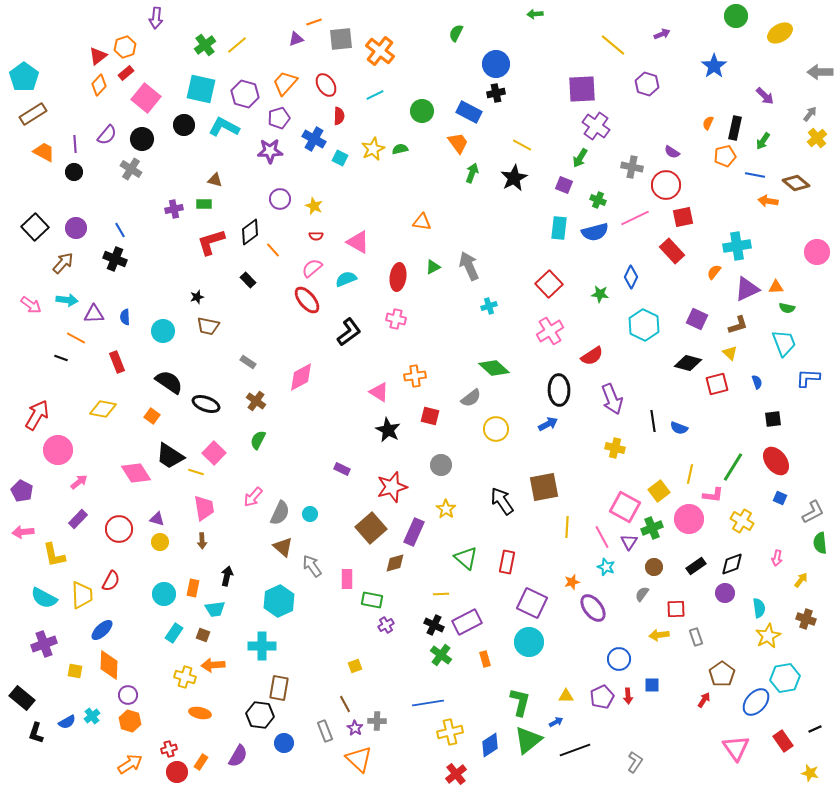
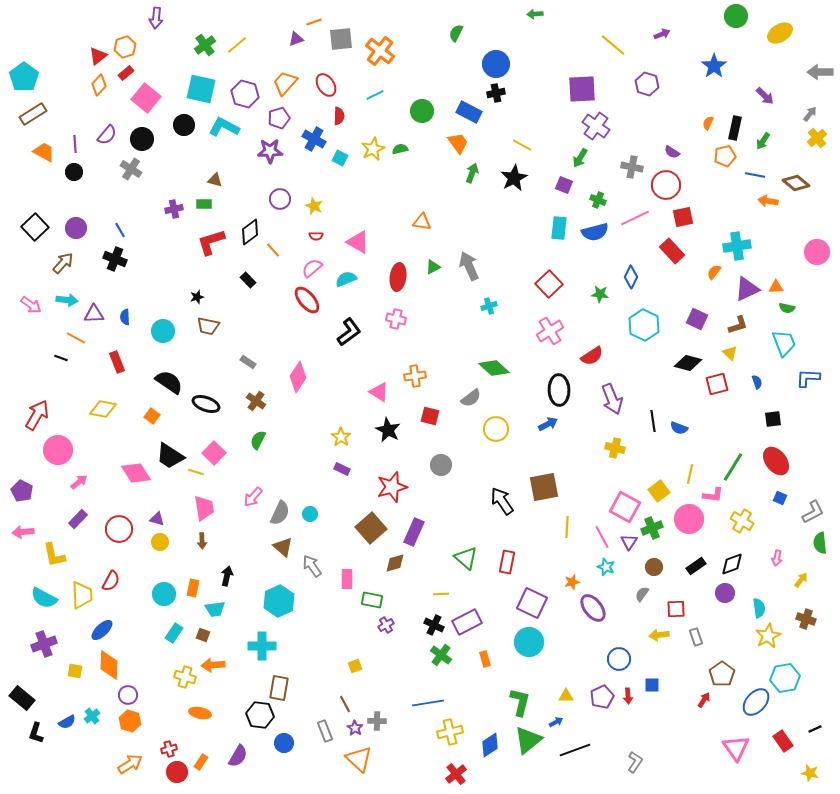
pink diamond at (301, 377): moved 3 px left; rotated 28 degrees counterclockwise
yellow star at (446, 509): moved 105 px left, 72 px up
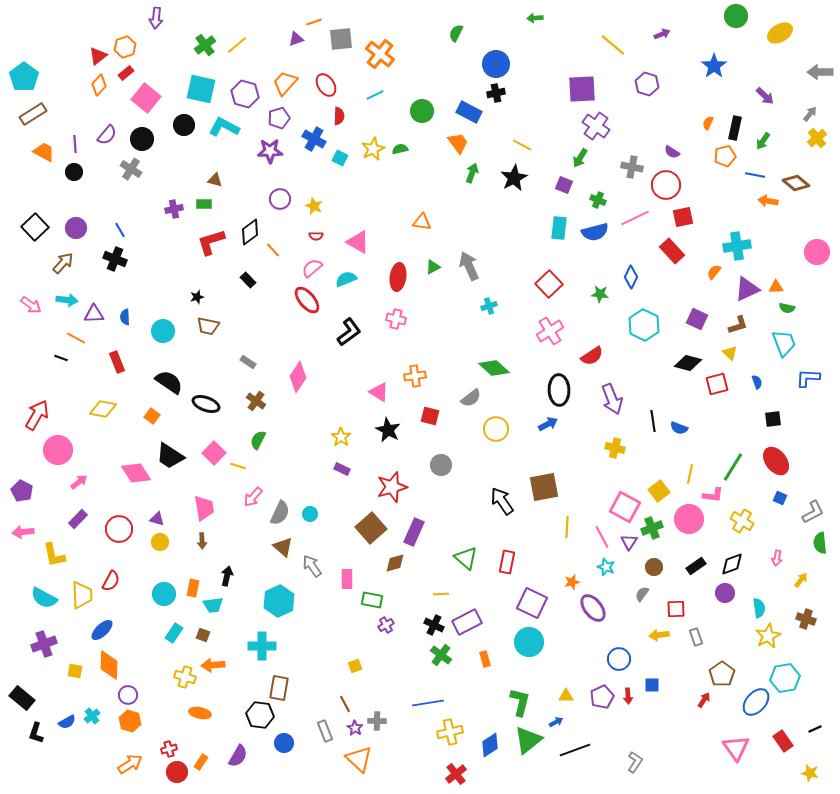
green arrow at (535, 14): moved 4 px down
orange cross at (380, 51): moved 3 px down
yellow line at (196, 472): moved 42 px right, 6 px up
cyan trapezoid at (215, 609): moved 2 px left, 4 px up
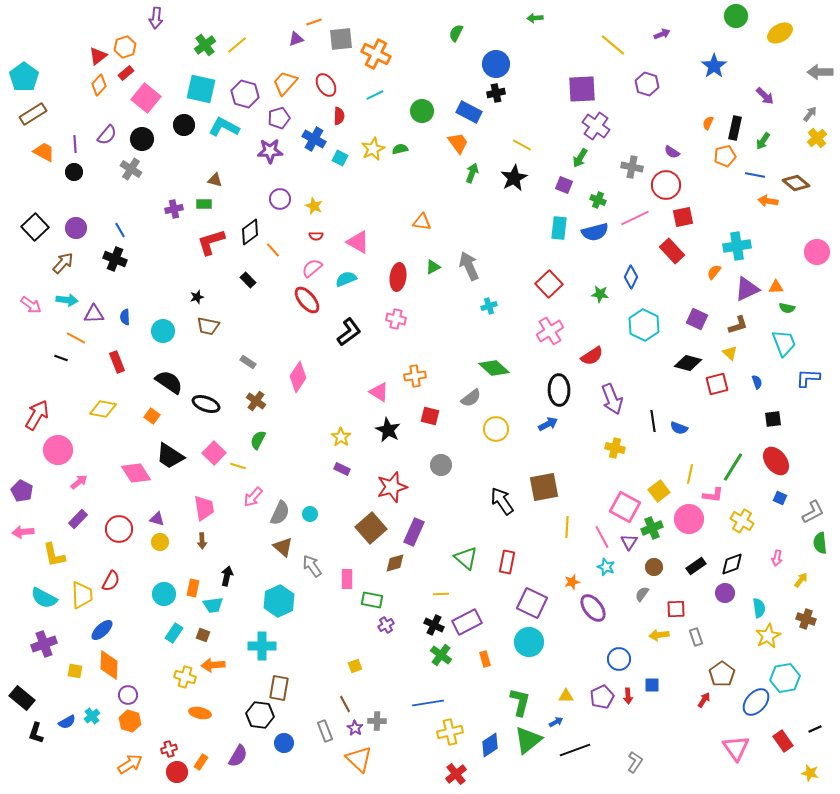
orange cross at (380, 54): moved 4 px left; rotated 12 degrees counterclockwise
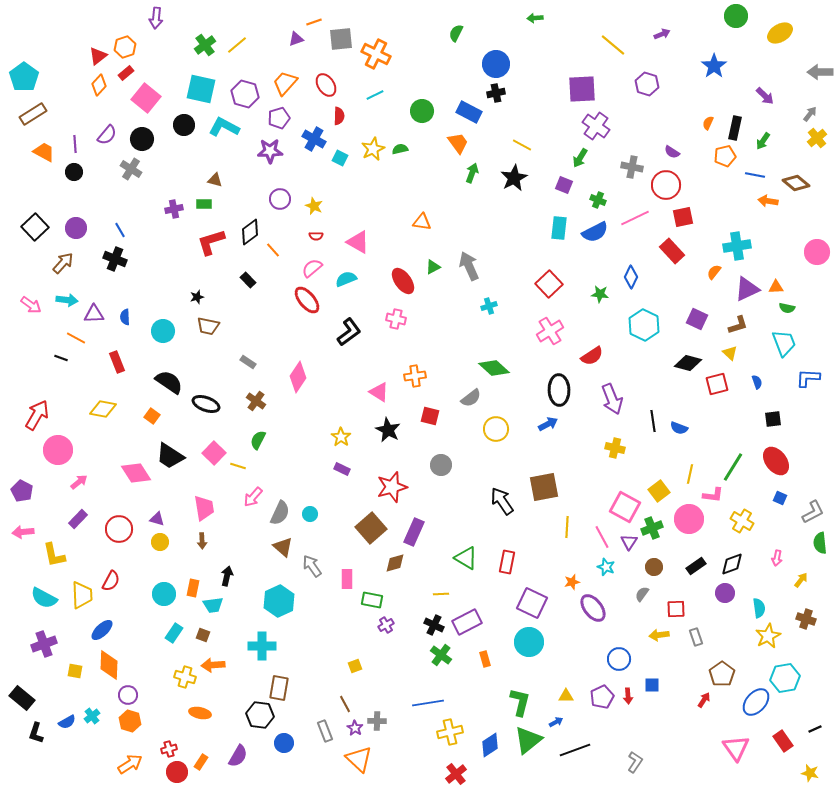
blue semicircle at (595, 232): rotated 12 degrees counterclockwise
red ellipse at (398, 277): moved 5 px right, 4 px down; rotated 44 degrees counterclockwise
green triangle at (466, 558): rotated 10 degrees counterclockwise
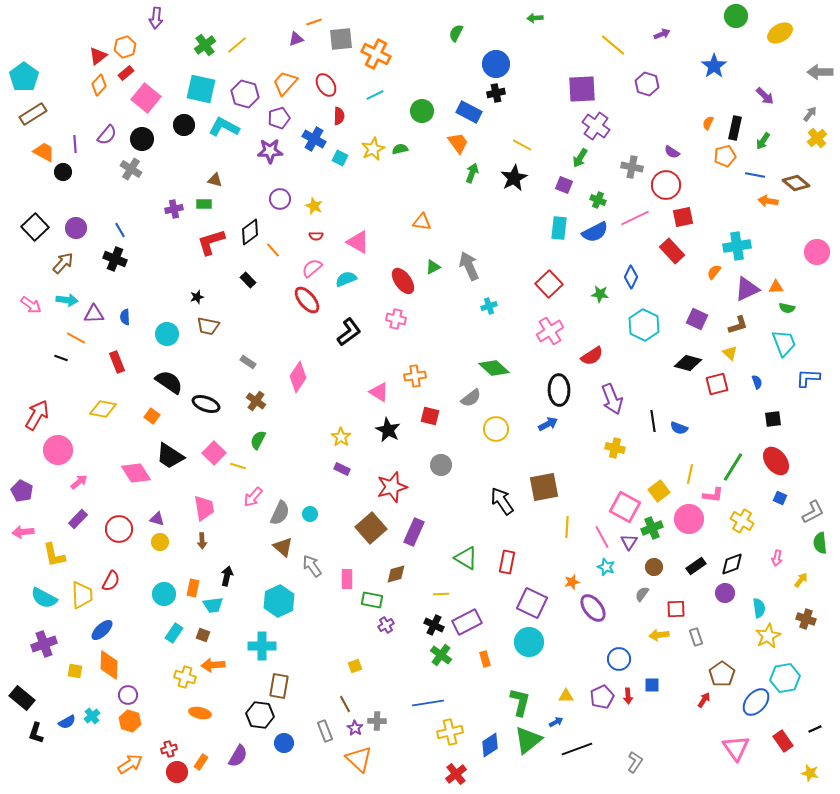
black circle at (74, 172): moved 11 px left
cyan circle at (163, 331): moved 4 px right, 3 px down
brown diamond at (395, 563): moved 1 px right, 11 px down
brown rectangle at (279, 688): moved 2 px up
black line at (575, 750): moved 2 px right, 1 px up
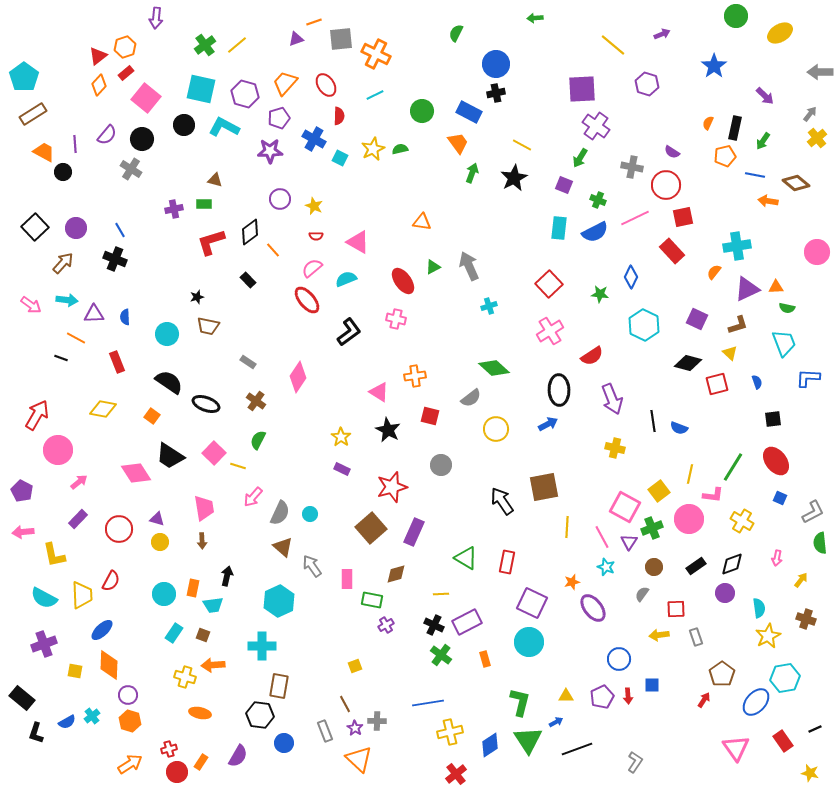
green triangle at (528, 740): rotated 24 degrees counterclockwise
